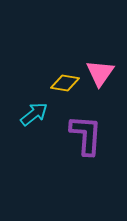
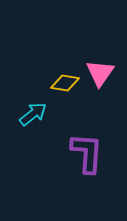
cyan arrow: moved 1 px left
purple L-shape: moved 1 px right, 18 px down
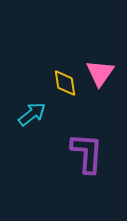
yellow diamond: rotated 72 degrees clockwise
cyan arrow: moved 1 px left
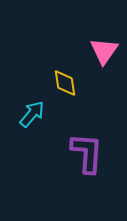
pink triangle: moved 4 px right, 22 px up
cyan arrow: rotated 12 degrees counterclockwise
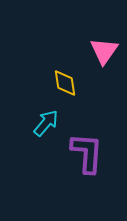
cyan arrow: moved 14 px right, 9 px down
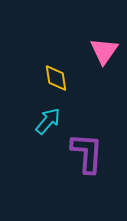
yellow diamond: moved 9 px left, 5 px up
cyan arrow: moved 2 px right, 2 px up
